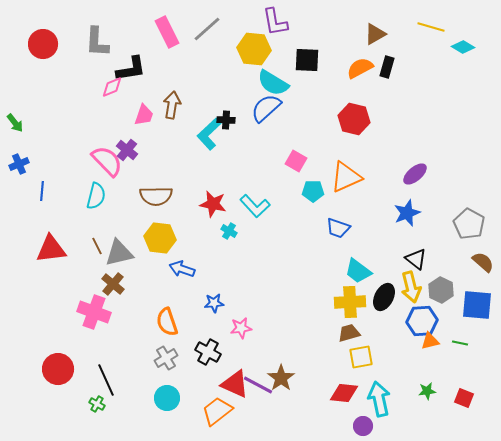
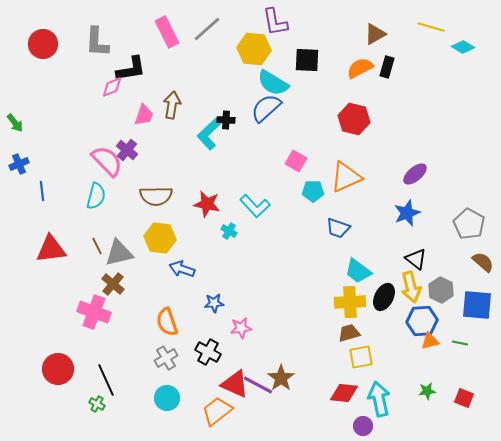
blue line at (42, 191): rotated 12 degrees counterclockwise
red star at (213, 204): moved 6 px left
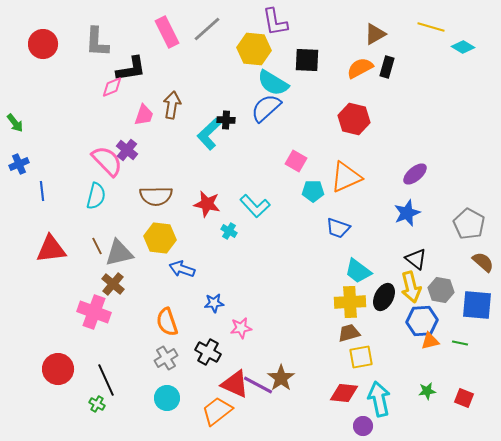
gray hexagon at (441, 290): rotated 15 degrees counterclockwise
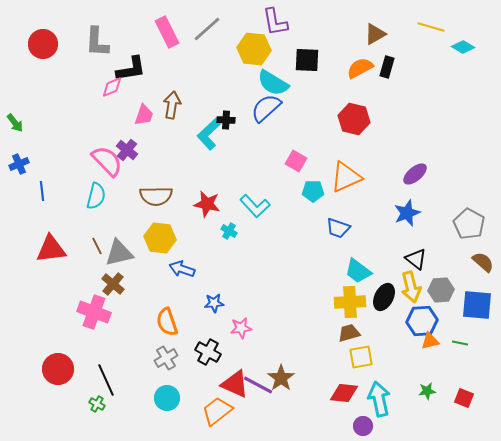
gray hexagon at (441, 290): rotated 15 degrees counterclockwise
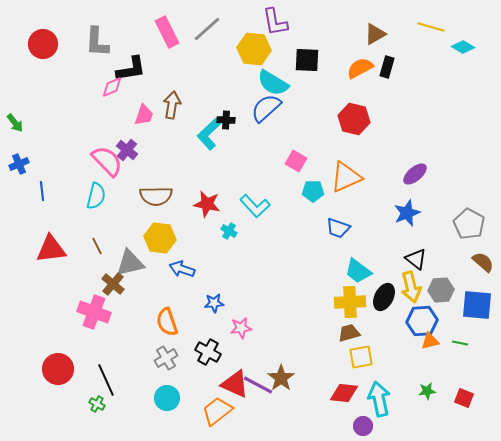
gray triangle at (119, 253): moved 11 px right, 10 px down
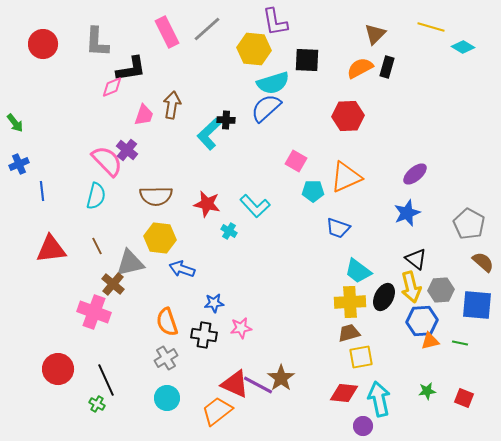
brown triangle at (375, 34): rotated 15 degrees counterclockwise
cyan semicircle at (273, 83): rotated 48 degrees counterclockwise
red hexagon at (354, 119): moved 6 px left, 3 px up; rotated 16 degrees counterclockwise
black cross at (208, 352): moved 4 px left, 17 px up; rotated 20 degrees counterclockwise
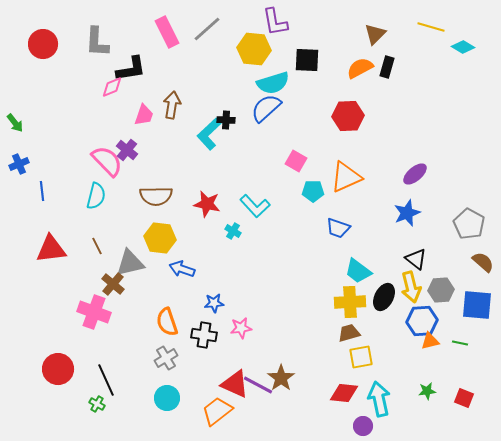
cyan cross at (229, 231): moved 4 px right
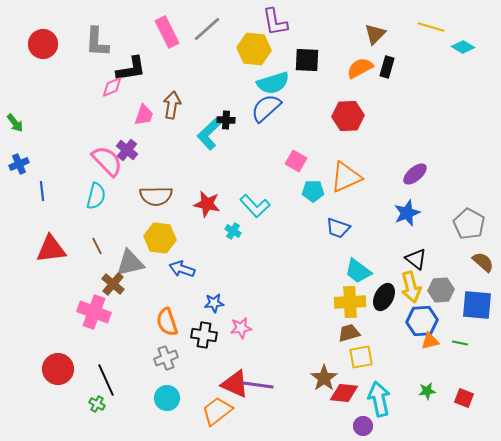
gray cross at (166, 358): rotated 10 degrees clockwise
brown star at (281, 378): moved 43 px right
purple line at (258, 385): rotated 20 degrees counterclockwise
